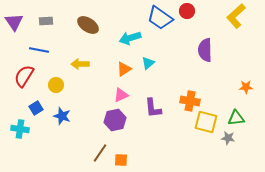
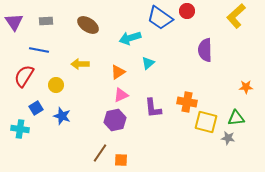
orange triangle: moved 6 px left, 3 px down
orange cross: moved 3 px left, 1 px down
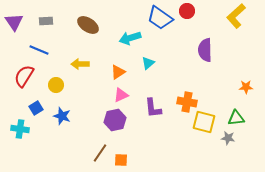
blue line: rotated 12 degrees clockwise
yellow square: moved 2 px left
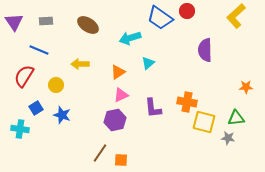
blue star: moved 1 px up
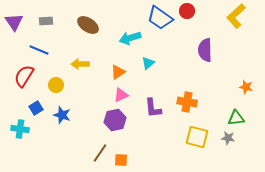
orange star: rotated 16 degrees clockwise
yellow square: moved 7 px left, 15 px down
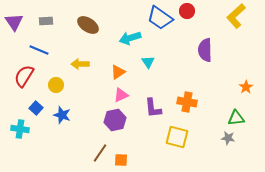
cyan triangle: moved 1 px up; rotated 24 degrees counterclockwise
orange star: rotated 24 degrees clockwise
blue square: rotated 16 degrees counterclockwise
yellow square: moved 20 px left
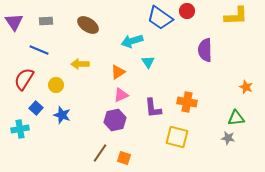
yellow L-shape: rotated 140 degrees counterclockwise
cyan arrow: moved 2 px right, 3 px down
red semicircle: moved 3 px down
orange star: rotated 16 degrees counterclockwise
cyan cross: rotated 18 degrees counterclockwise
orange square: moved 3 px right, 2 px up; rotated 16 degrees clockwise
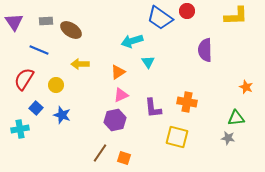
brown ellipse: moved 17 px left, 5 px down
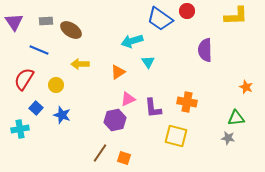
blue trapezoid: moved 1 px down
pink triangle: moved 7 px right, 4 px down
yellow square: moved 1 px left, 1 px up
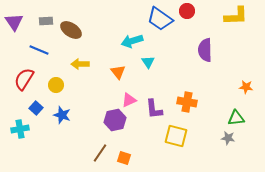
orange triangle: rotated 35 degrees counterclockwise
orange star: rotated 16 degrees counterclockwise
pink triangle: moved 1 px right, 1 px down
purple L-shape: moved 1 px right, 1 px down
